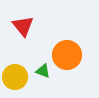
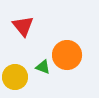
green triangle: moved 4 px up
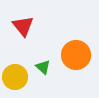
orange circle: moved 9 px right
green triangle: rotated 21 degrees clockwise
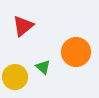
red triangle: rotated 30 degrees clockwise
orange circle: moved 3 px up
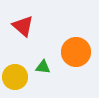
red triangle: rotated 40 degrees counterclockwise
green triangle: rotated 35 degrees counterclockwise
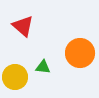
orange circle: moved 4 px right, 1 px down
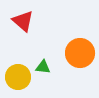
red triangle: moved 5 px up
yellow circle: moved 3 px right
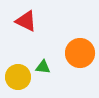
red triangle: moved 3 px right; rotated 15 degrees counterclockwise
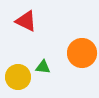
orange circle: moved 2 px right
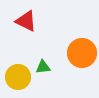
green triangle: rotated 14 degrees counterclockwise
